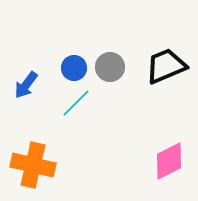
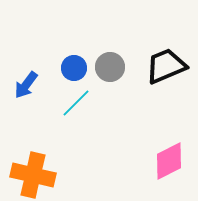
orange cross: moved 10 px down
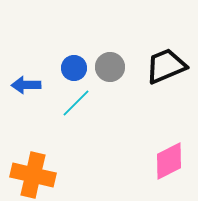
blue arrow: rotated 52 degrees clockwise
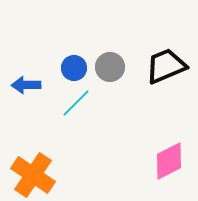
orange cross: rotated 21 degrees clockwise
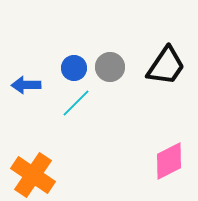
black trapezoid: rotated 147 degrees clockwise
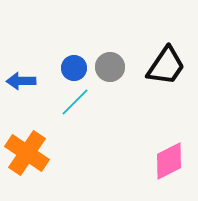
blue arrow: moved 5 px left, 4 px up
cyan line: moved 1 px left, 1 px up
orange cross: moved 6 px left, 22 px up
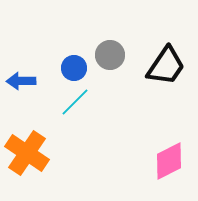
gray circle: moved 12 px up
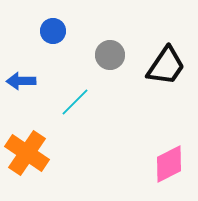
blue circle: moved 21 px left, 37 px up
pink diamond: moved 3 px down
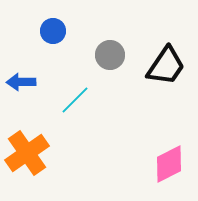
blue arrow: moved 1 px down
cyan line: moved 2 px up
orange cross: rotated 21 degrees clockwise
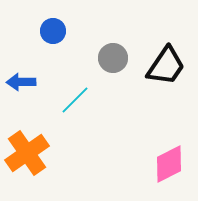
gray circle: moved 3 px right, 3 px down
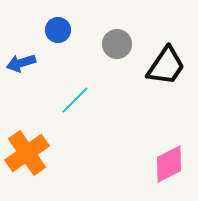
blue circle: moved 5 px right, 1 px up
gray circle: moved 4 px right, 14 px up
blue arrow: moved 19 px up; rotated 16 degrees counterclockwise
